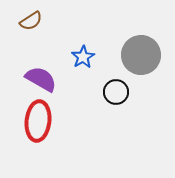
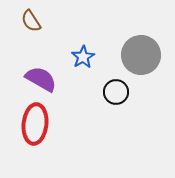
brown semicircle: rotated 90 degrees clockwise
red ellipse: moved 3 px left, 3 px down
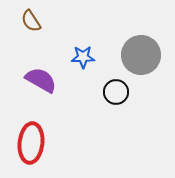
blue star: rotated 30 degrees clockwise
purple semicircle: moved 1 px down
red ellipse: moved 4 px left, 19 px down
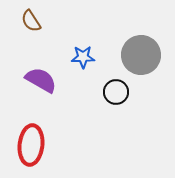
red ellipse: moved 2 px down
